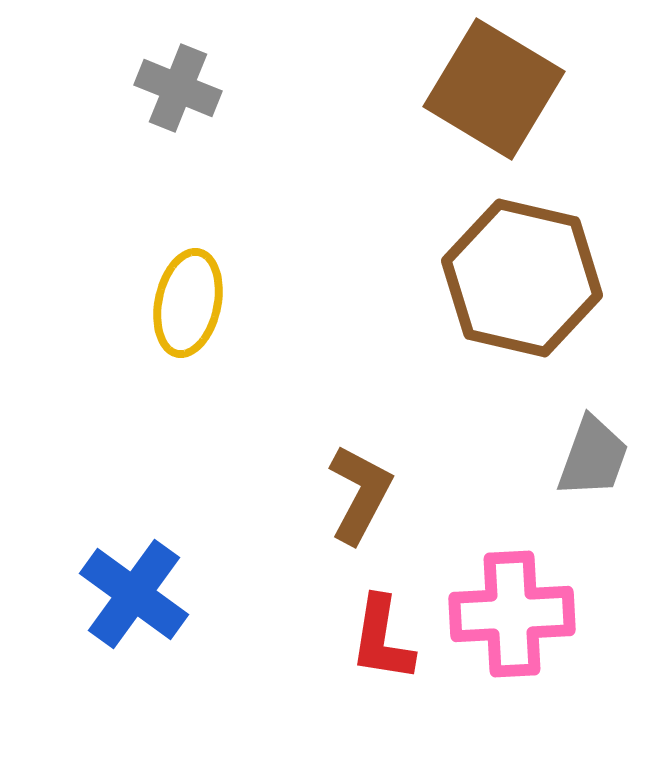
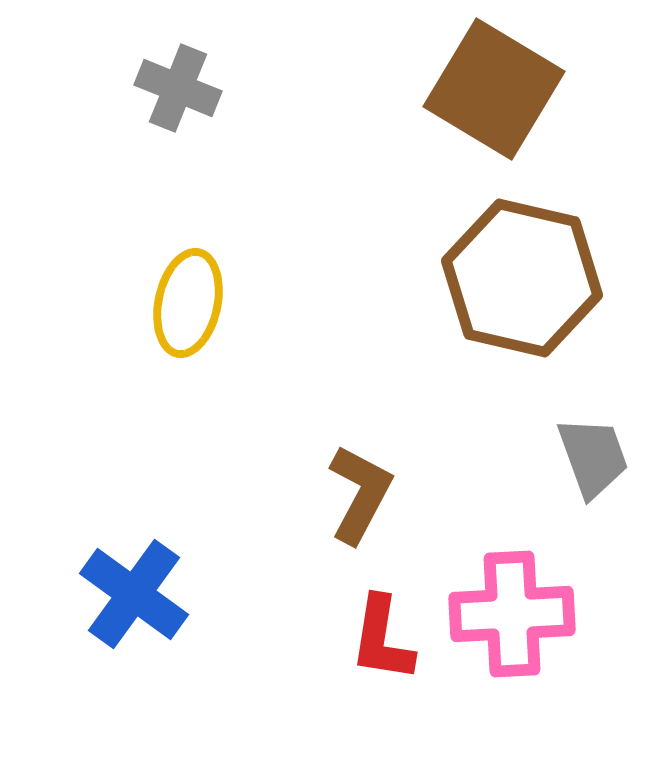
gray trapezoid: rotated 40 degrees counterclockwise
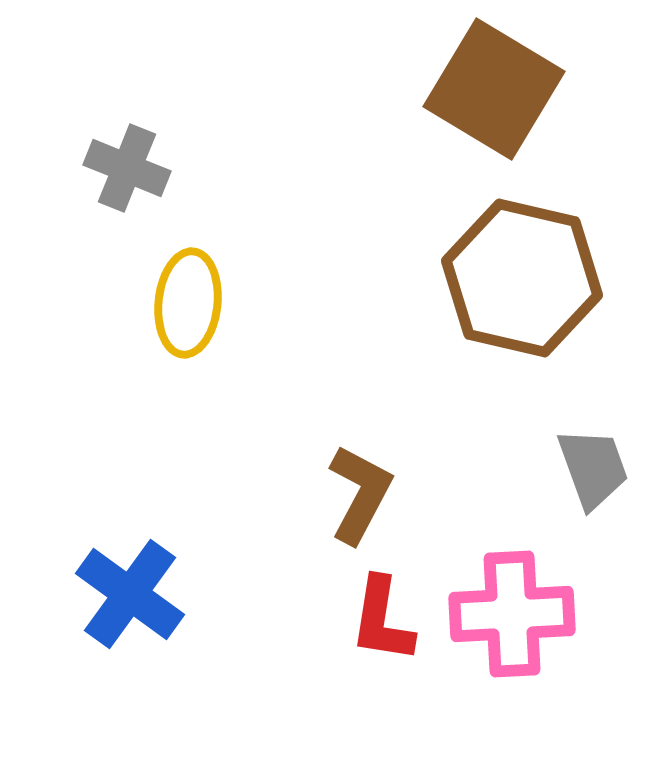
gray cross: moved 51 px left, 80 px down
yellow ellipse: rotated 6 degrees counterclockwise
gray trapezoid: moved 11 px down
blue cross: moved 4 px left
red L-shape: moved 19 px up
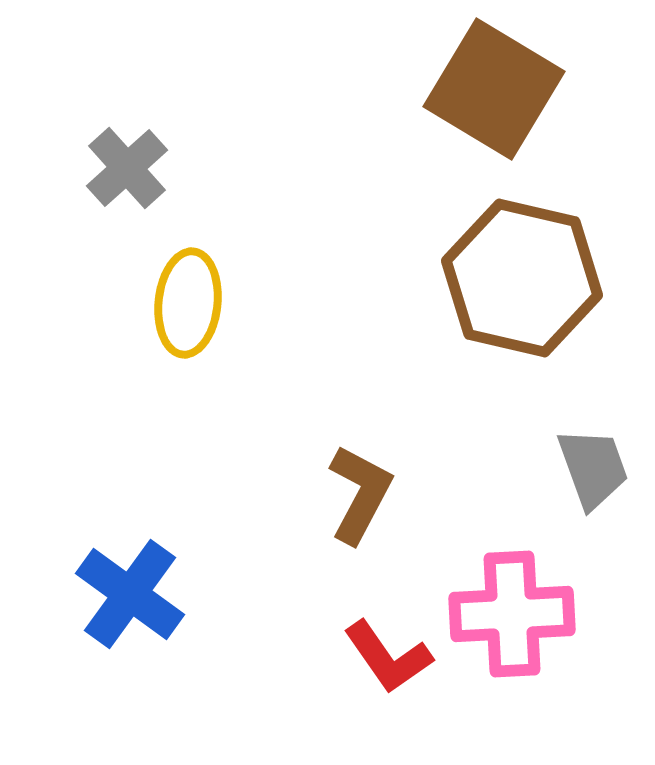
gray cross: rotated 26 degrees clockwise
red L-shape: moved 6 px right, 37 px down; rotated 44 degrees counterclockwise
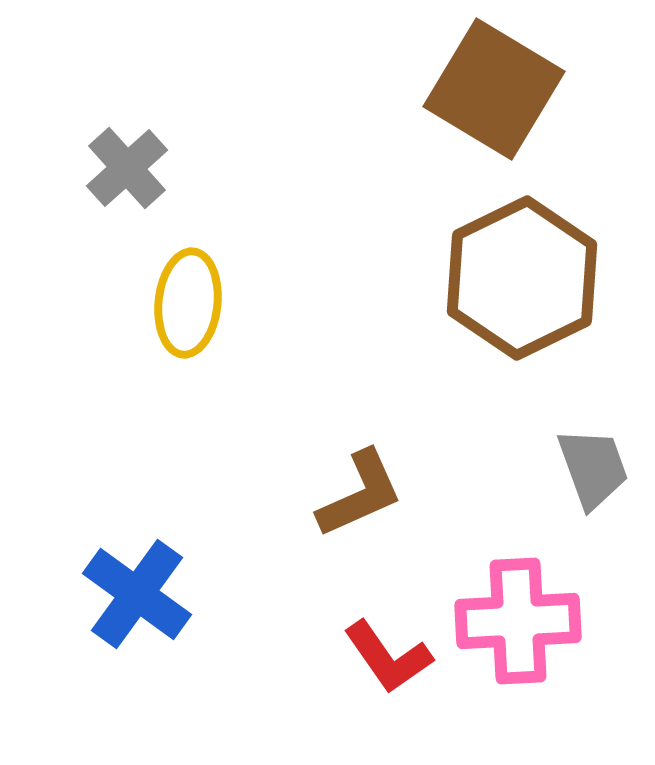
brown hexagon: rotated 21 degrees clockwise
brown L-shape: rotated 38 degrees clockwise
blue cross: moved 7 px right
pink cross: moved 6 px right, 7 px down
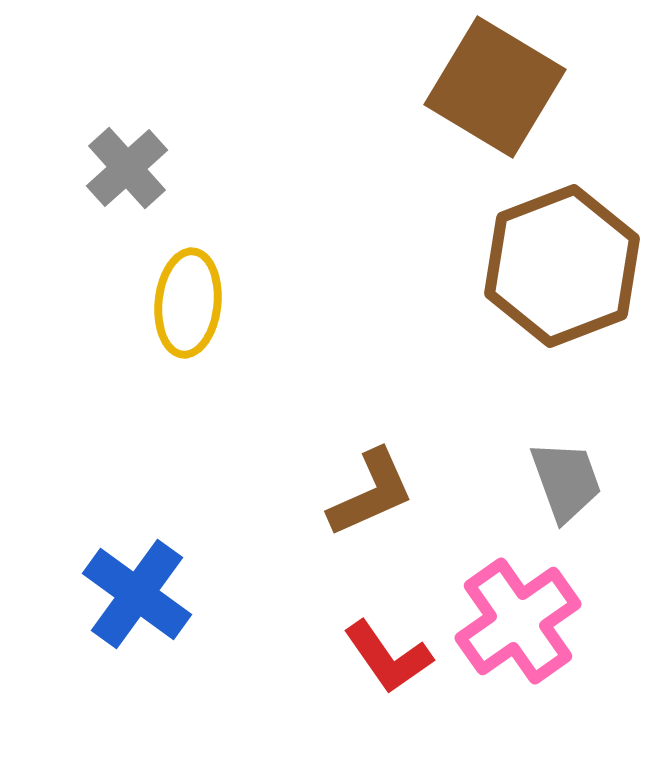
brown square: moved 1 px right, 2 px up
brown hexagon: moved 40 px right, 12 px up; rotated 5 degrees clockwise
gray trapezoid: moved 27 px left, 13 px down
brown L-shape: moved 11 px right, 1 px up
pink cross: rotated 32 degrees counterclockwise
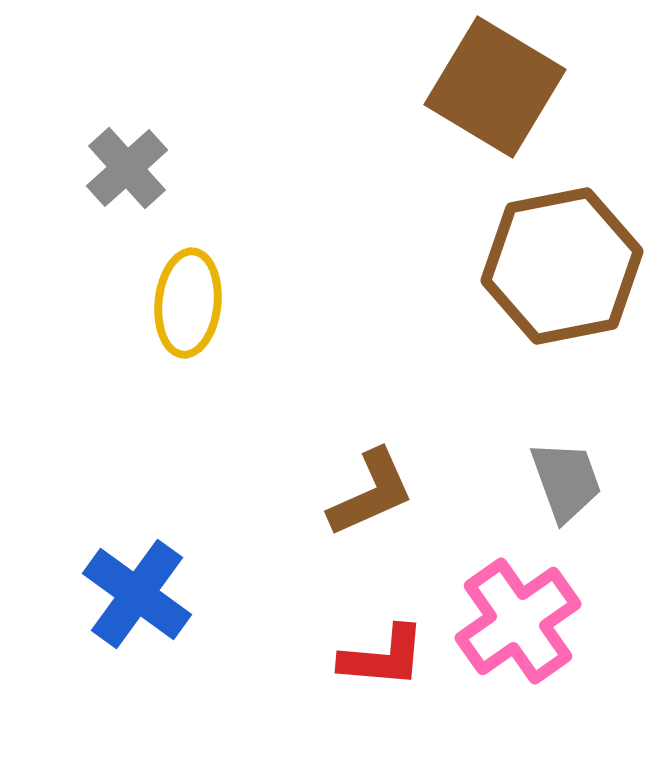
brown hexagon: rotated 10 degrees clockwise
red L-shape: moved 5 px left; rotated 50 degrees counterclockwise
